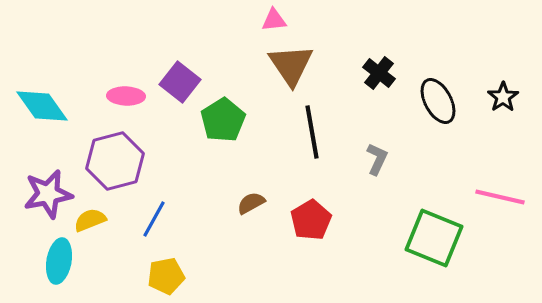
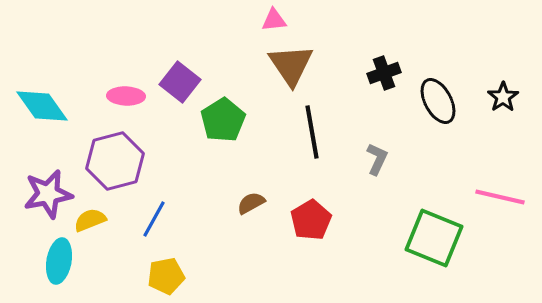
black cross: moved 5 px right; rotated 32 degrees clockwise
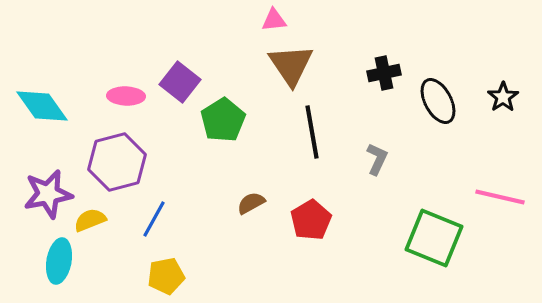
black cross: rotated 8 degrees clockwise
purple hexagon: moved 2 px right, 1 px down
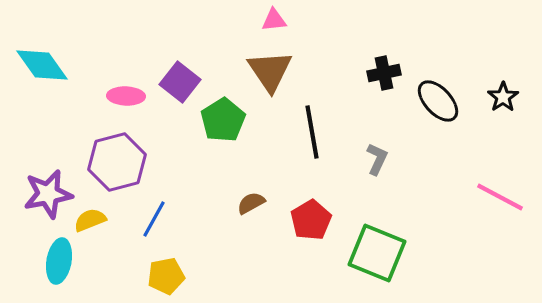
brown triangle: moved 21 px left, 6 px down
black ellipse: rotated 15 degrees counterclockwise
cyan diamond: moved 41 px up
pink line: rotated 15 degrees clockwise
green square: moved 57 px left, 15 px down
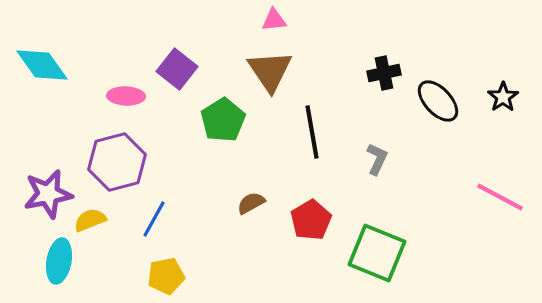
purple square: moved 3 px left, 13 px up
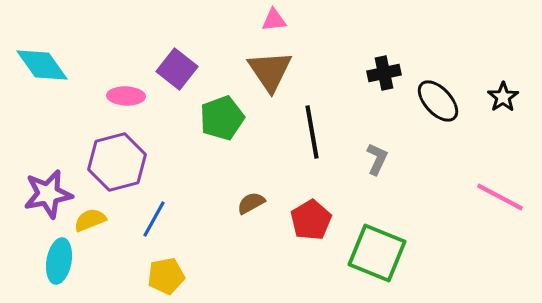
green pentagon: moved 1 px left, 2 px up; rotated 12 degrees clockwise
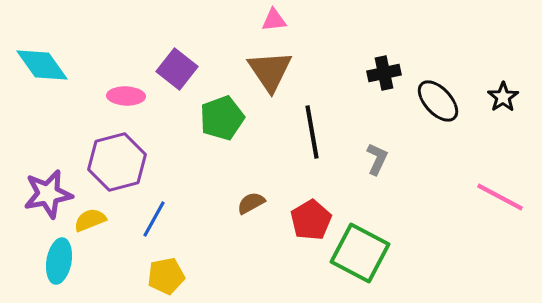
green square: moved 17 px left; rotated 6 degrees clockwise
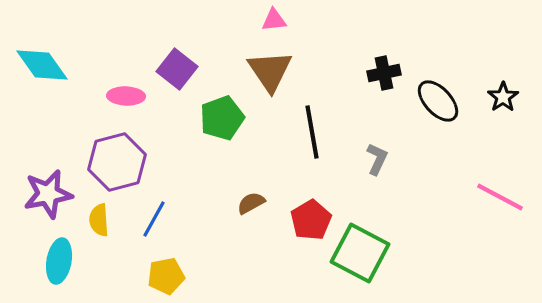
yellow semicircle: moved 9 px right; rotated 72 degrees counterclockwise
